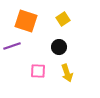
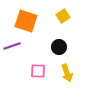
yellow square: moved 3 px up
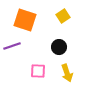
orange square: moved 1 px left, 1 px up
